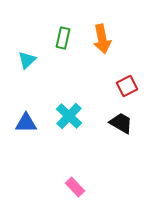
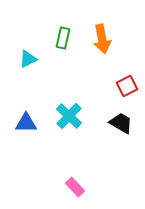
cyan triangle: moved 1 px right, 1 px up; rotated 18 degrees clockwise
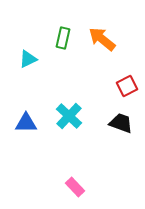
orange arrow: rotated 140 degrees clockwise
black trapezoid: rotated 10 degrees counterclockwise
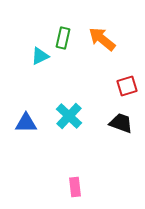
cyan triangle: moved 12 px right, 3 px up
red square: rotated 10 degrees clockwise
pink rectangle: rotated 36 degrees clockwise
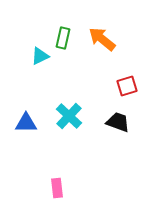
black trapezoid: moved 3 px left, 1 px up
pink rectangle: moved 18 px left, 1 px down
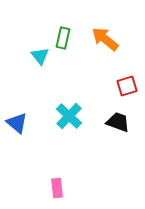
orange arrow: moved 3 px right
cyan triangle: rotated 42 degrees counterclockwise
blue triangle: moved 9 px left; rotated 40 degrees clockwise
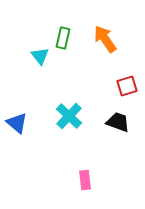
orange arrow: rotated 16 degrees clockwise
pink rectangle: moved 28 px right, 8 px up
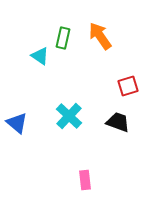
orange arrow: moved 5 px left, 3 px up
cyan triangle: rotated 18 degrees counterclockwise
red square: moved 1 px right
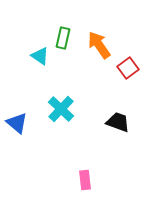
orange arrow: moved 1 px left, 9 px down
red square: moved 18 px up; rotated 20 degrees counterclockwise
cyan cross: moved 8 px left, 7 px up
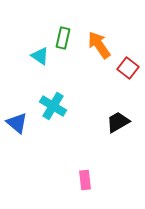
red square: rotated 15 degrees counterclockwise
cyan cross: moved 8 px left, 3 px up; rotated 12 degrees counterclockwise
black trapezoid: rotated 50 degrees counterclockwise
